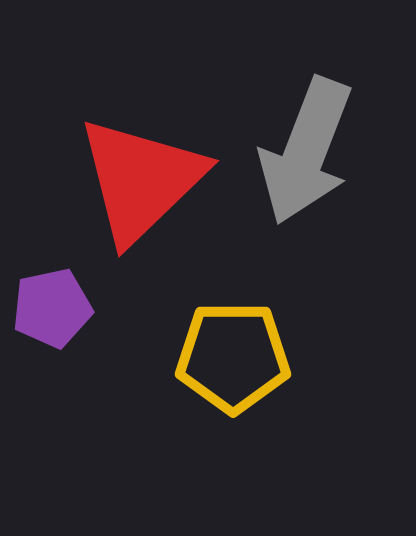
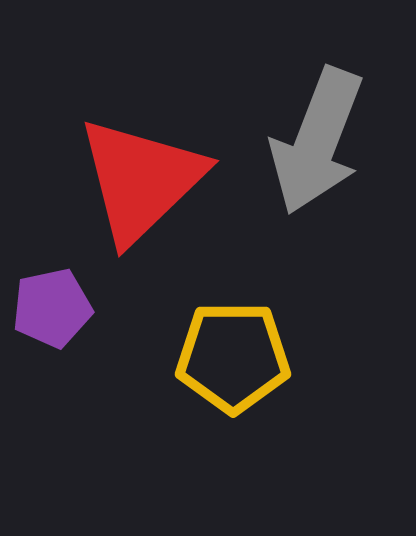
gray arrow: moved 11 px right, 10 px up
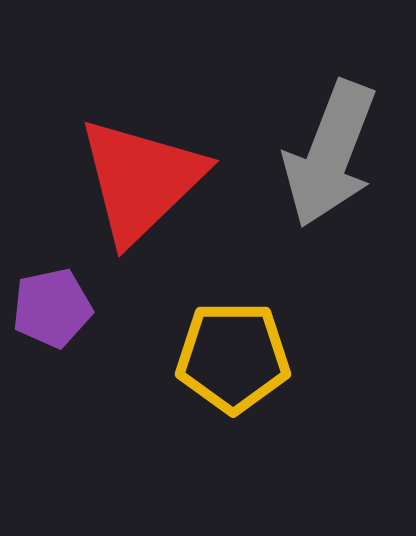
gray arrow: moved 13 px right, 13 px down
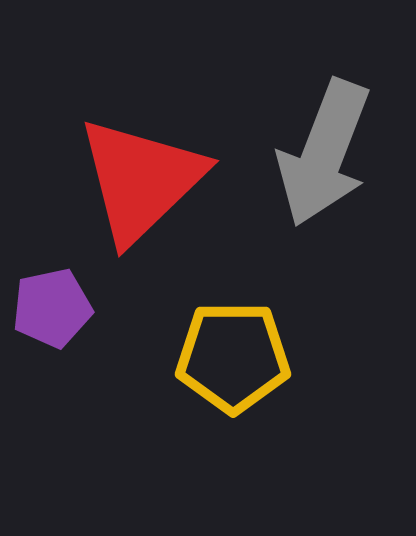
gray arrow: moved 6 px left, 1 px up
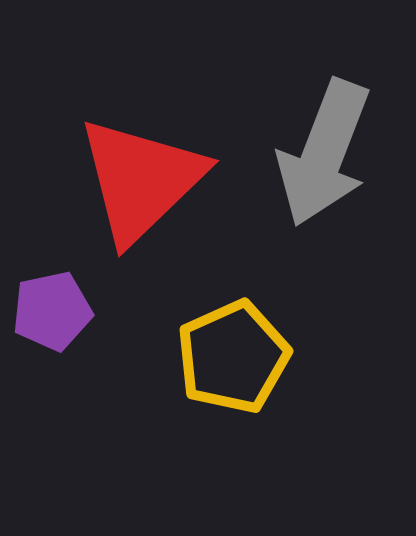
purple pentagon: moved 3 px down
yellow pentagon: rotated 24 degrees counterclockwise
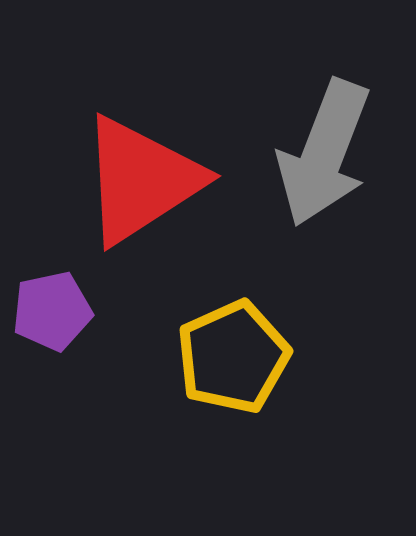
red triangle: rotated 11 degrees clockwise
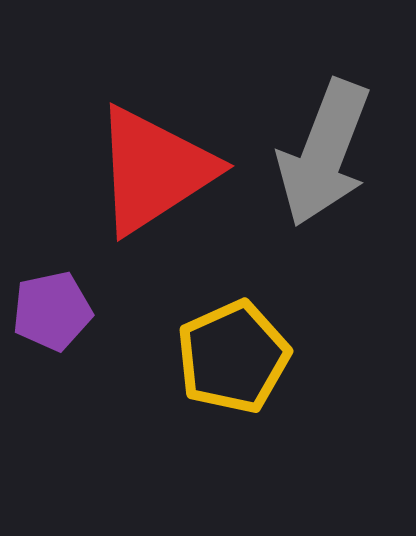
red triangle: moved 13 px right, 10 px up
